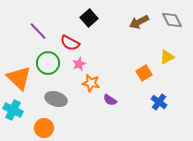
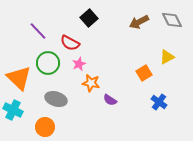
orange circle: moved 1 px right, 1 px up
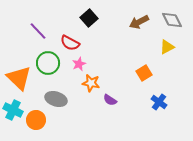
yellow triangle: moved 10 px up
orange circle: moved 9 px left, 7 px up
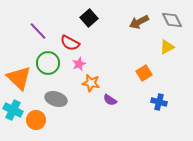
blue cross: rotated 21 degrees counterclockwise
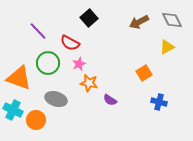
orange triangle: rotated 24 degrees counterclockwise
orange star: moved 2 px left
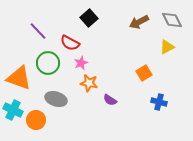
pink star: moved 2 px right, 1 px up
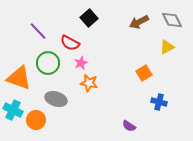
purple semicircle: moved 19 px right, 26 px down
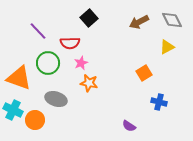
red semicircle: rotated 30 degrees counterclockwise
orange circle: moved 1 px left
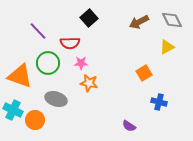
pink star: rotated 24 degrees clockwise
orange triangle: moved 1 px right, 2 px up
